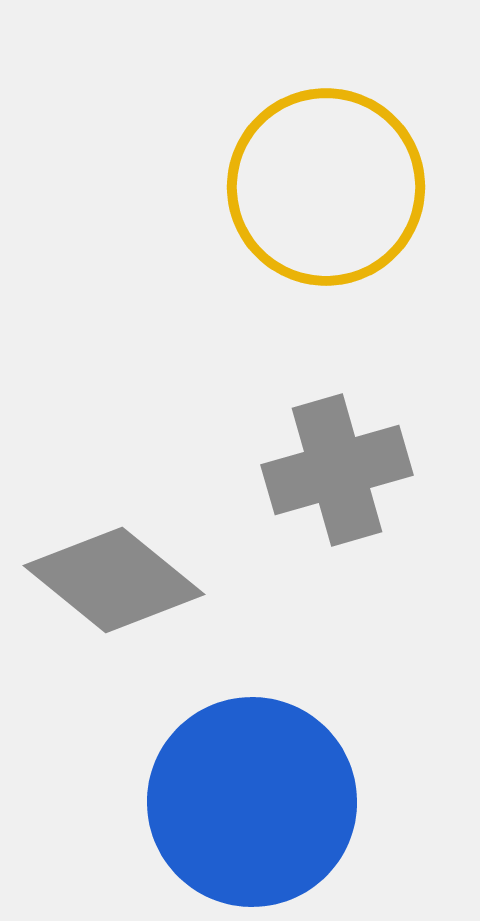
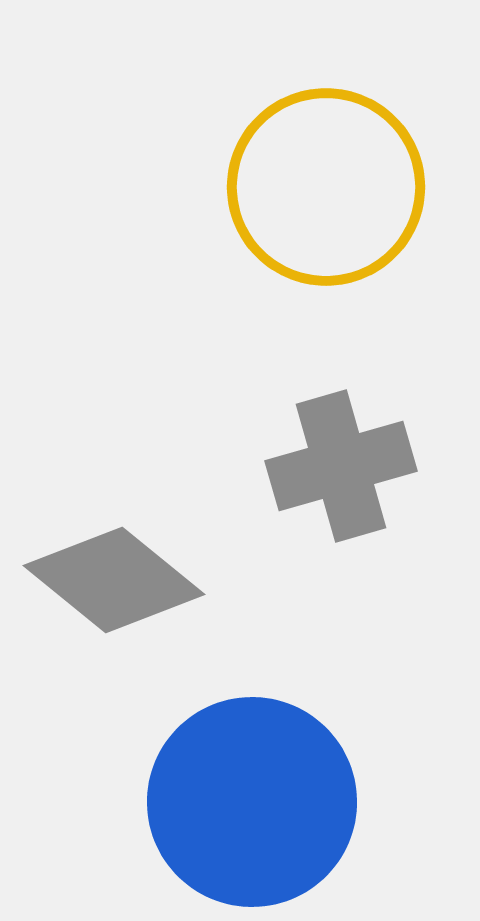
gray cross: moved 4 px right, 4 px up
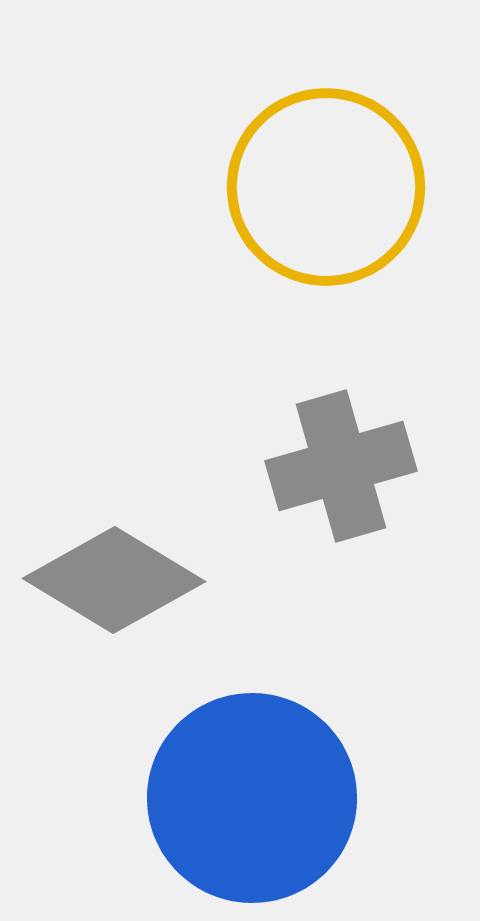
gray diamond: rotated 8 degrees counterclockwise
blue circle: moved 4 px up
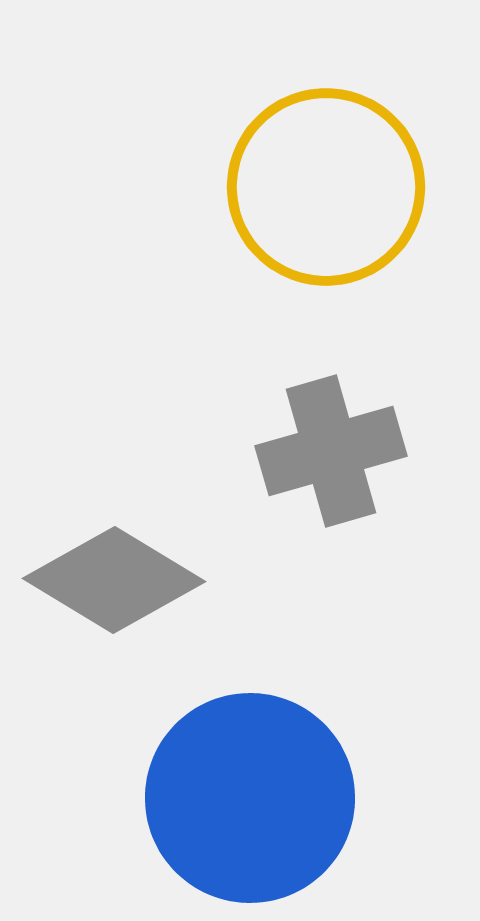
gray cross: moved 10 px left, 15 px up
blue circle: moved 2 px left
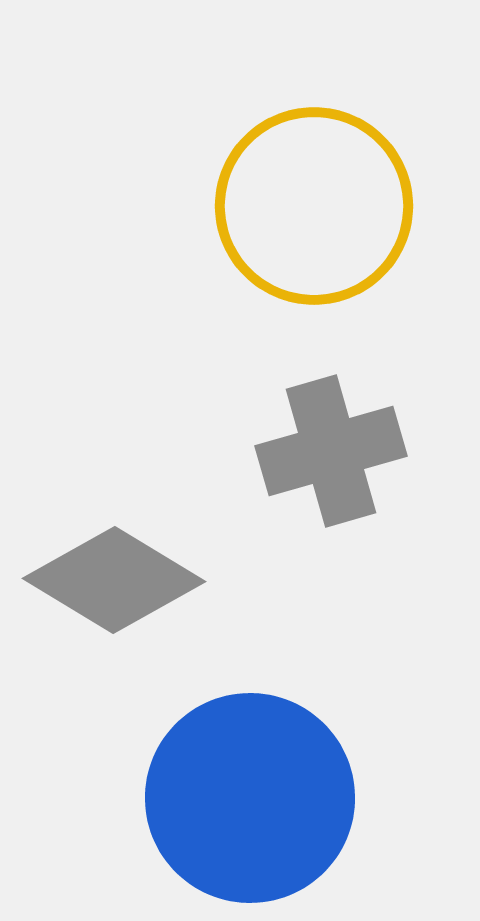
yellow circle: moved 12 px left, 19 px down
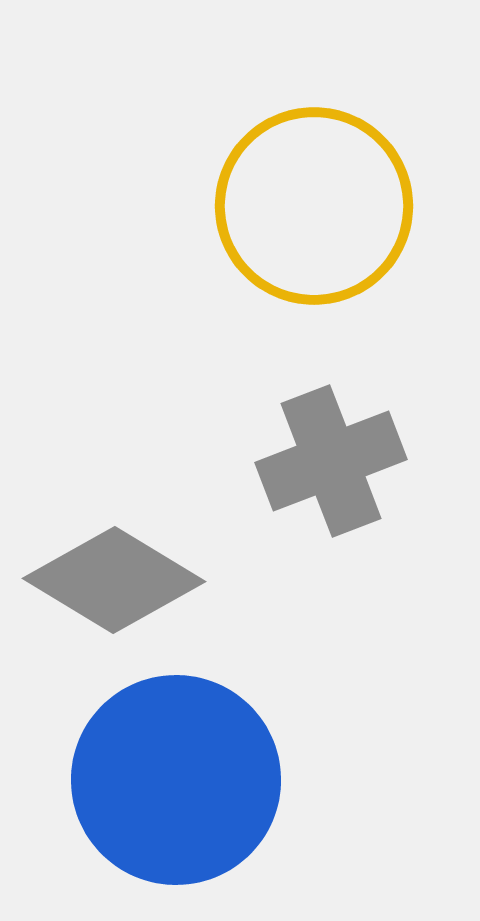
gray cross: moved 10 px down; rotated 5 degrees counterclockwise
blue circle: moved 74 px left, 18 px up
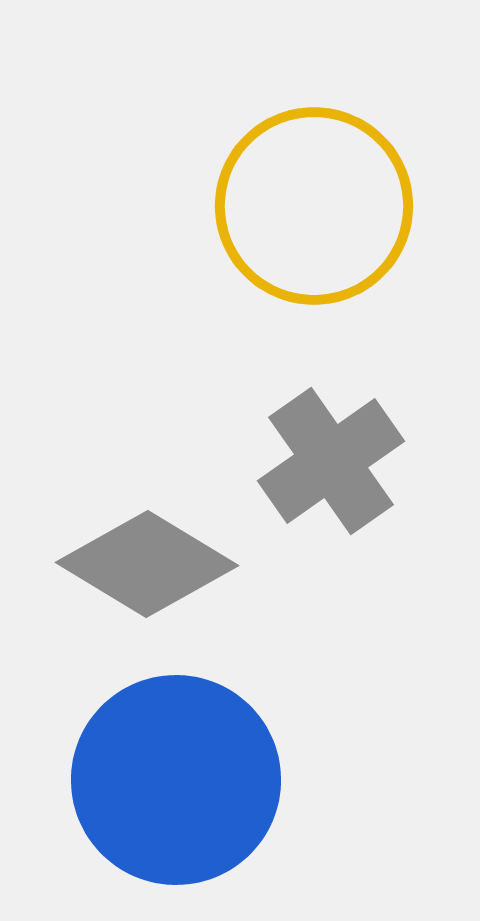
gray cross: rotated 14 degrees counterclockwise
gray diamond: moved 33 px right, 16 px up
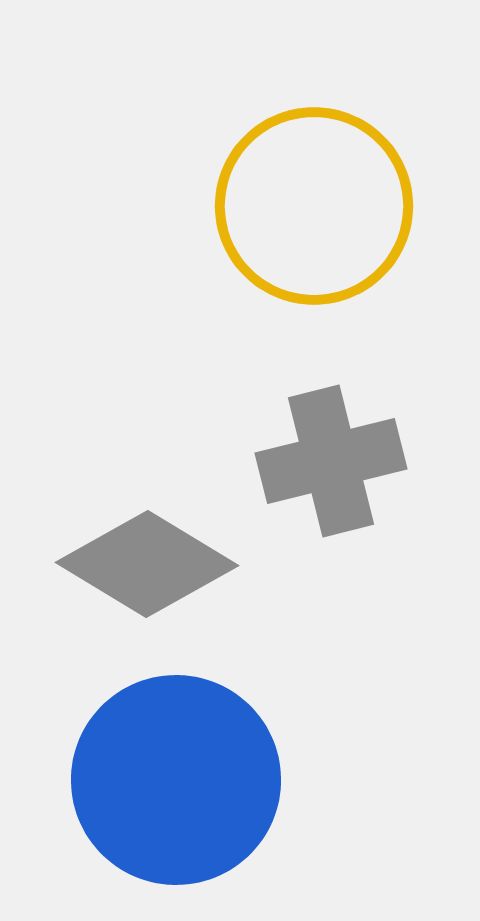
gray cross: rotated 21 degrees clockwise
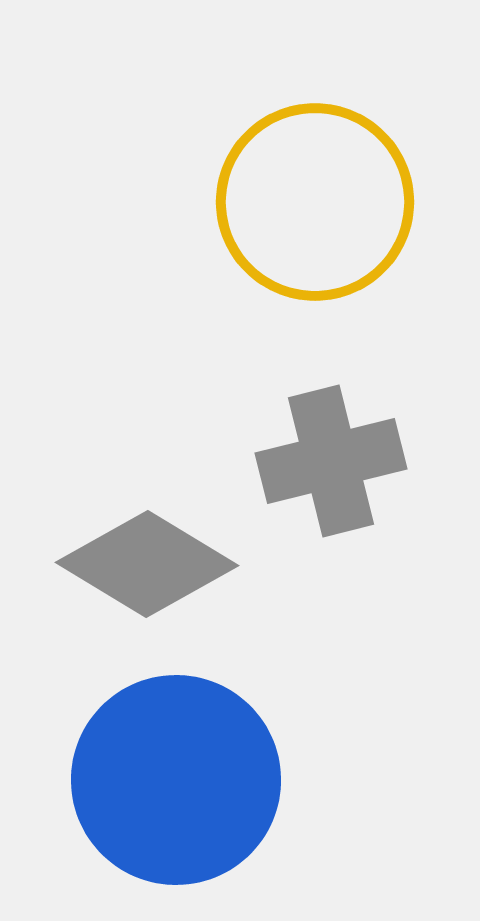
yellow circle: moved 1 px right, 4 px up
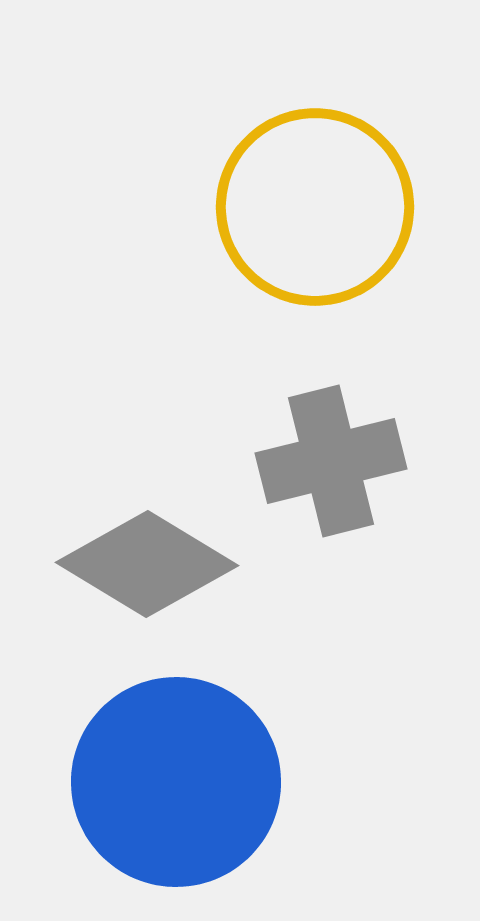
yellow circle: moved 5 px down
blue circle: moved 2 px down
